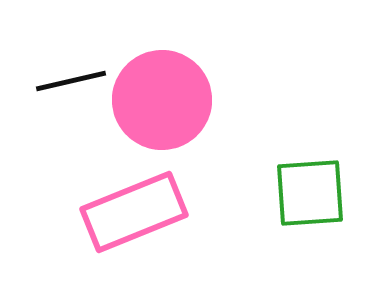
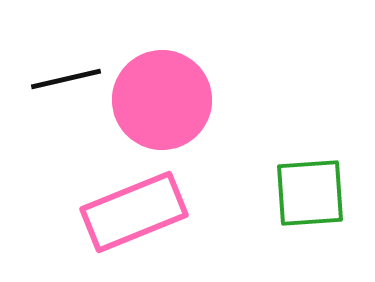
black line: moved 5 px left, 2 px up
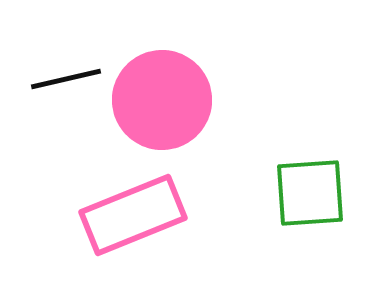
pink rectangle: moved 1 px left, 3 px down
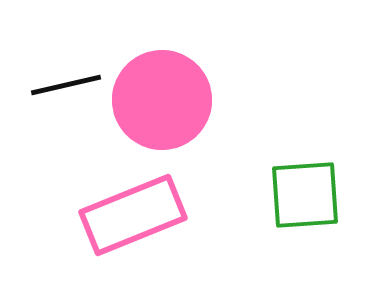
black line: moved 6 px down
green square: moved 5 px left, 2 px down
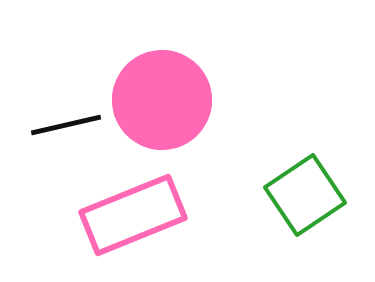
black line: moved 40 px down
green square: rotated 30 degrees counterclockwise
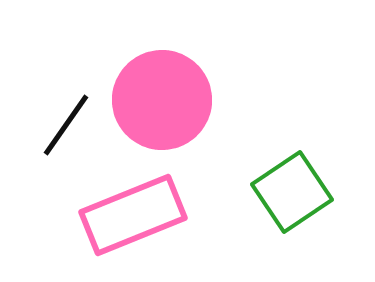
black line: rotated 42 degrees counterclockwise
green square: moved 13 px left, 3 px up
